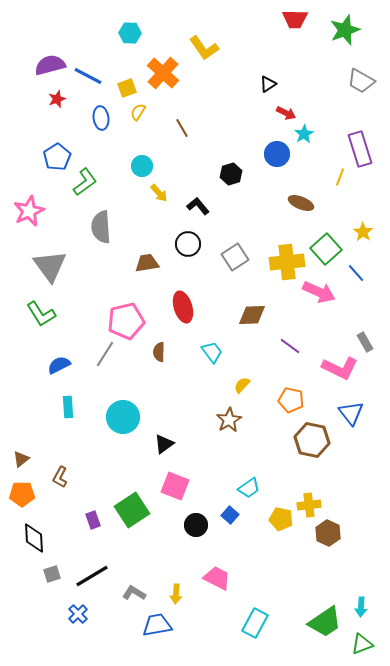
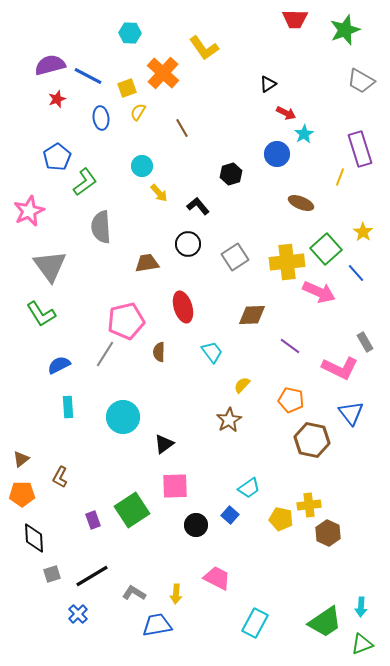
pink square at (175, 486): rotated 24 degrees counterclockwise
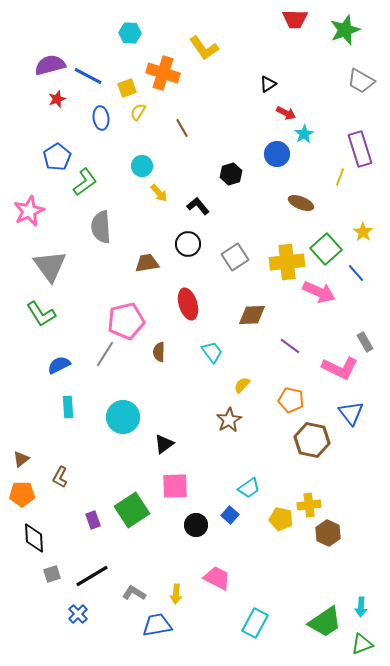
orange cross at (163, 73): rotated 24 degrees counterclockwise
red ellipse at (183, 307): moved 5 px right, 3 px up
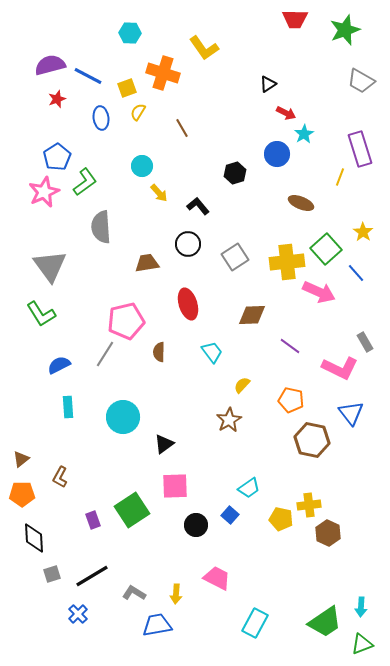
black hexagon at (231, 174): moved 4 px right, 1 px up
pink star at (29, 211): moved 15 px right, 19 px up
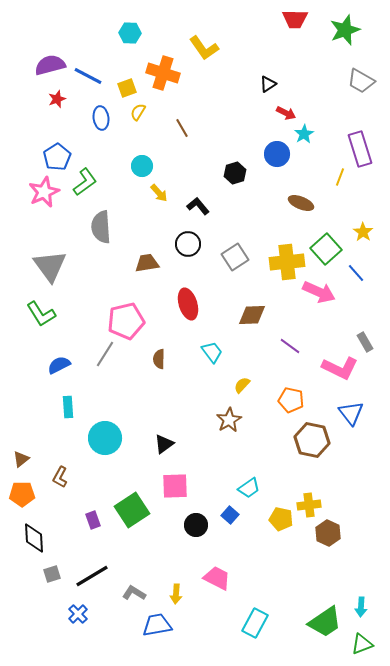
brown semicircle at (159, 352): moved 7 px down
cyan circle at (123, 417): moved 18 px left, 21 px down
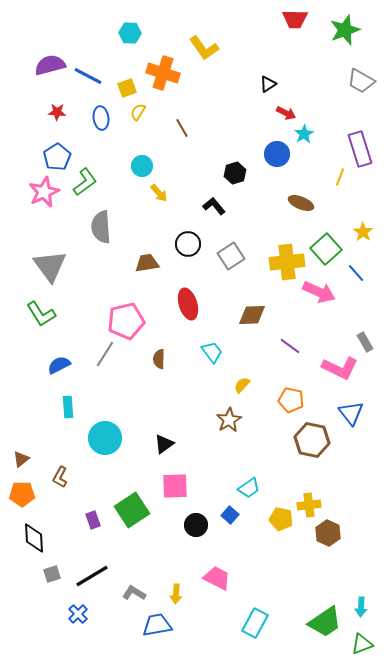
red star at (57, 99): moved 13 px down; rotated 24 degrees clockwise
black L-shape at (198, 206): moved 16 px right
gray square at (235, 257): moved 4 px left, 1 px up
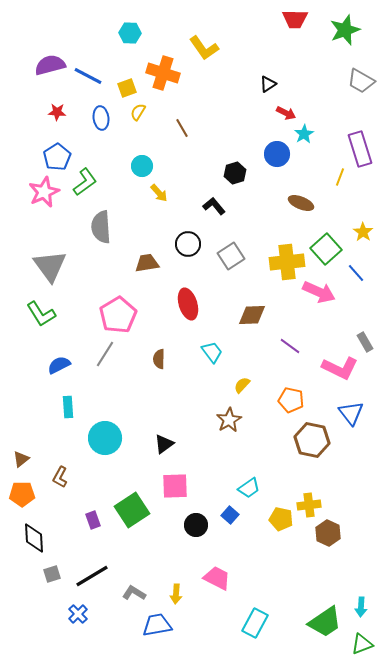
pink pentagon at (126, 321): moved 8 px left, 6 px up; rotated 18 degrees counterclockwise
